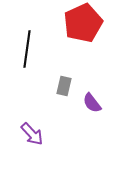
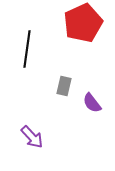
purple arrow: moved 3 px down
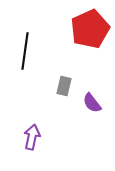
red pentagon: moved 7 px right, 6 px down
black line: moved 2 px left, 2 px down
purple arrow: rotated 125 degrees counterclockwise
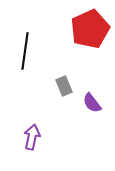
gray rectangle: rotated 36 degrees counterclockwise
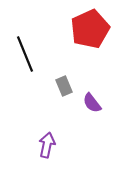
black line: moved 3 px down; rotated 30 degrees counterclockwise
purple arrow: moved 15 px right, 8 px down
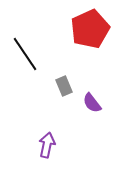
black line: rotated 12 degrees counterclockwise
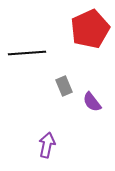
black line: moved 2 px right, 1 px up; rotated 60 degrees counterclockwise
purple semicircle: moved 1 px up
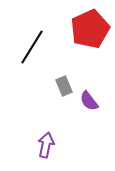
black line: moved 5 px right, 6 px up; rotated 54 degrees counterclockwise
purple semicircle: moved 3 px left, 1 px up
purple arrow: moved 1 px left
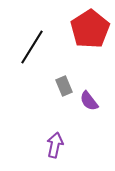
red pentagon: rotated 9 degrees counterclockwise
purple arrow: moved 9 px right
